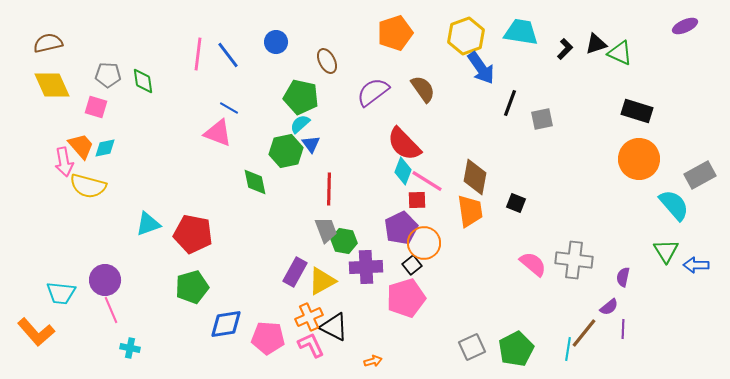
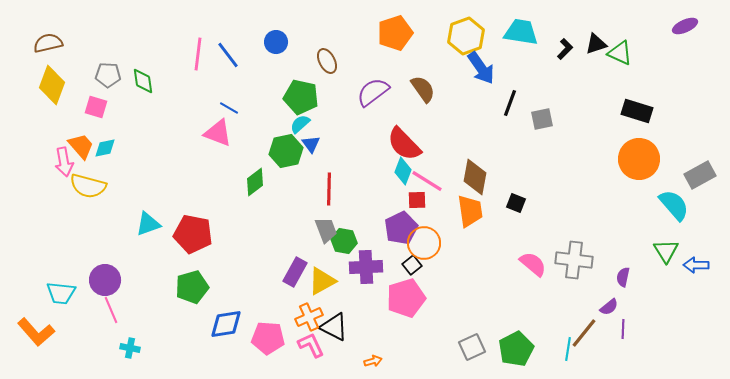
yellow diamond at (52, 85): rotated 45 degrees clockwise
green diamond at (255, 182): rotated 64 degrees clockwise
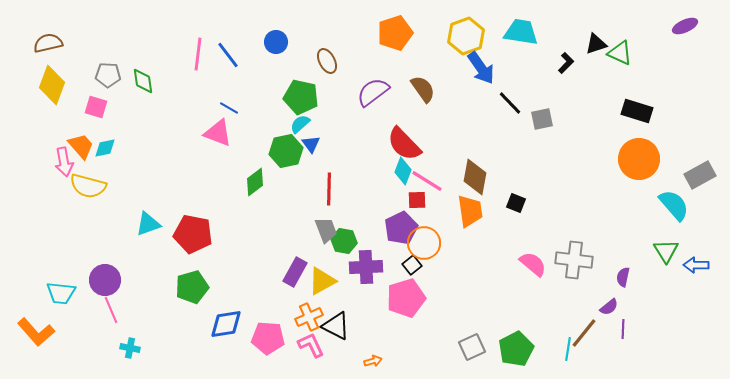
black L-shape at (565, 49): moved 1 px right, 14 px down
black line at (510, 103): rotated 64 degrees counterclockwise
black triangle at (334, 327): moved 2 px right, 1 px up
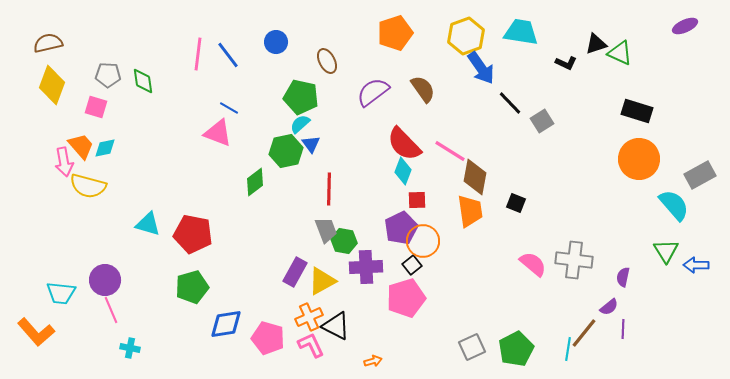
black L-shape at (566, 63): rotated 70 degrees clockwise
gray square at (542, 119): moved 2 px down; rotated 20 degrees counterclockwise
pink line at (427, 181): moved 23 px right, 30 px up
cyan triangle at (148, 224): rotated 36 degrees clockwise
orange circle at (424, 243): moved 1 px left, 2 px up
pink pentagon at (268, 338): rotated 12 degrees clockwise
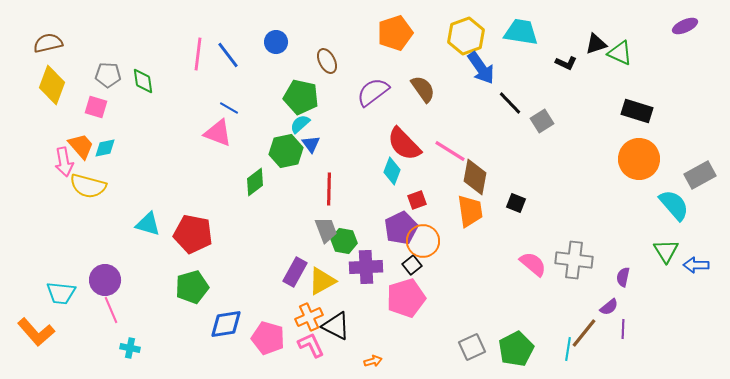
cyan diamond at (403, 171): moved 11 px left
red square at (417, 200): rotated 18 degrees counterclockwise
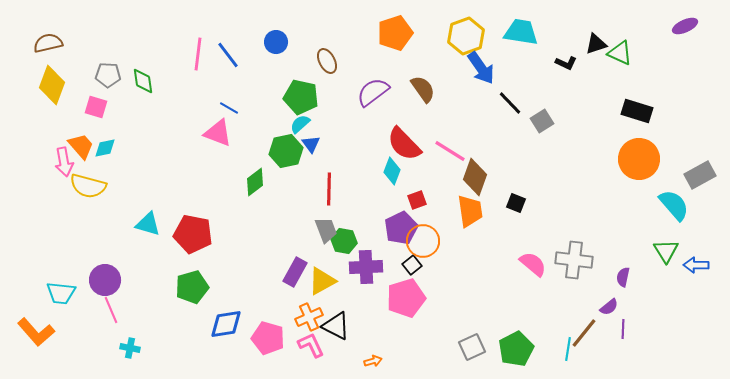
brown diamond at (475, 177): rotated 9 degrees clockwise
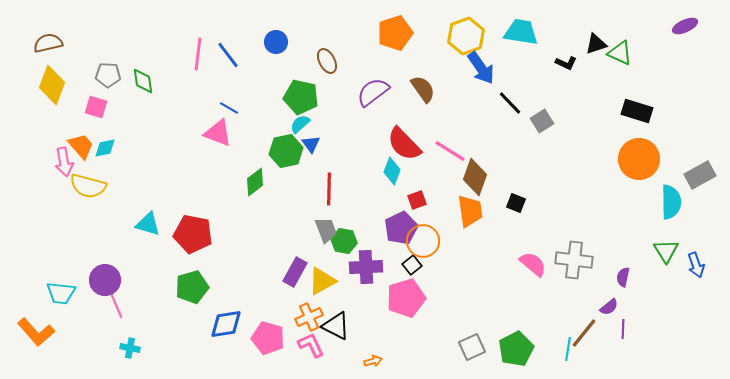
cyan semicircle at (674, 205): moved 3 px left, 3 px up; rotated 40 degrees clockwise
blue arrow at (696, 265): rotated 110 degrees counterclockwise
pink line at (111, 310): moved 5 px right, 5 px up
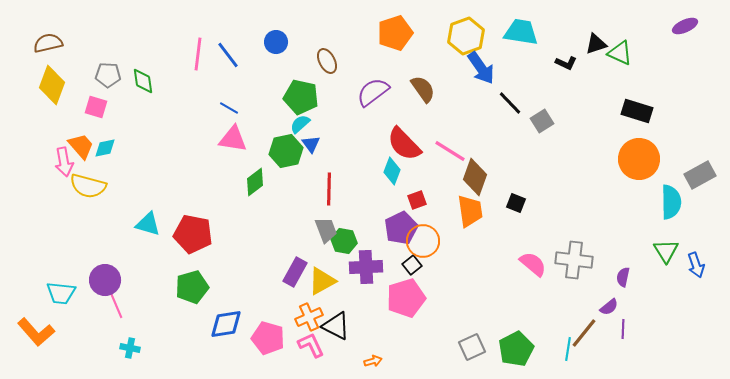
pink triangle at (218, 133): moved 15 px right, 6 px down; rotated 12 degrees counterclockwise
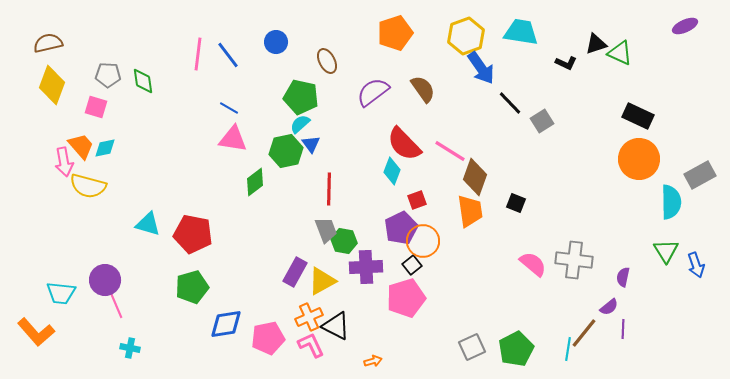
black rectangle at (637, 111): moved 1 px right, 5 px down; rotated 8 degrees clockwise
pink pentagon at (268, 338): rotated 28 degrees counterclockwise
